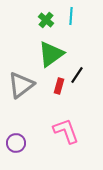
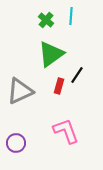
gray triangle: moved 1 px left, 6 px down; rotated 12 degrees clockwise
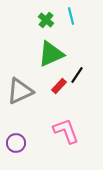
cyan line: rotated 18 degrees counterclockwise
green triangle: rotated 12 degrees clockwise
red rectangle: rotated 28 degrees clockwise
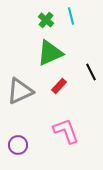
green triangle: moved 1 px left, 1 px up
black line: moved 14 px right, 3 px up; rotated 60 degrees counterclockwise
purple circle: moved 2 px right, 2 px down
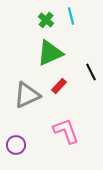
gray triangle: moved 7 px right, 4 px down
purple circle: moved 2 px left
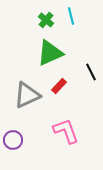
purple circle: moved 3 px left, 5 px up
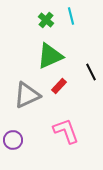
green triangle: moved 3 px down
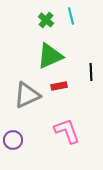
black line: rotated 24 degrees clockwise
red rectangle: rotated 35 degrees clockwise
pink L-shape: moved 1 px right
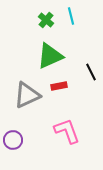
black line: rotated 24 degrees counterclockwise
